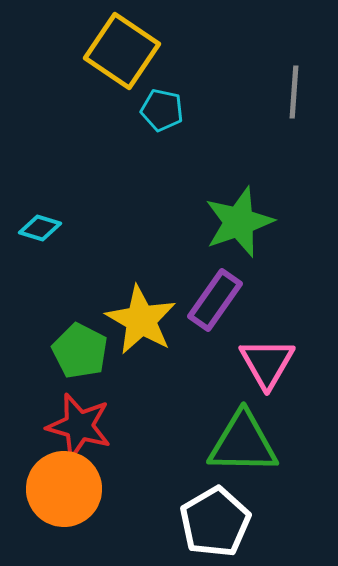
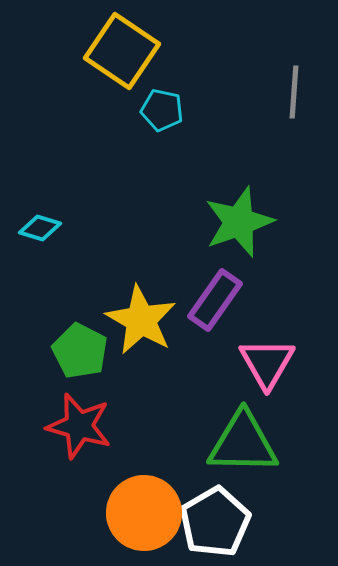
orange circle: moved 80 px right, 24 px down
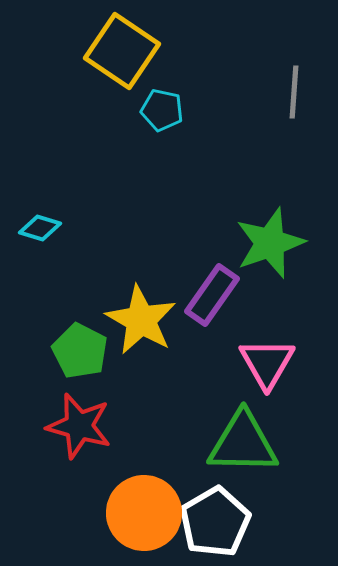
green star: moved 31 px right, 21 px down
purple rectangle: moved 3 px left, 5 px up
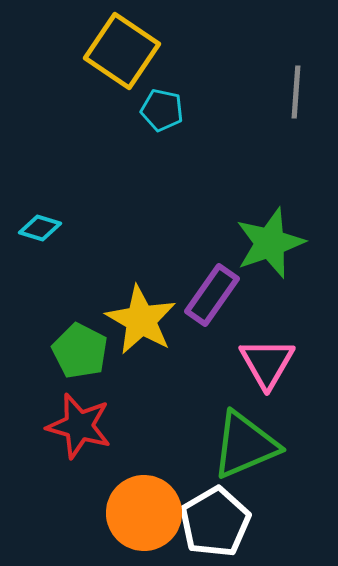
gray line: moved 2 px right
green triangle: moved 2 px right, 2 px down; rotated 24 degrees counterclockwise
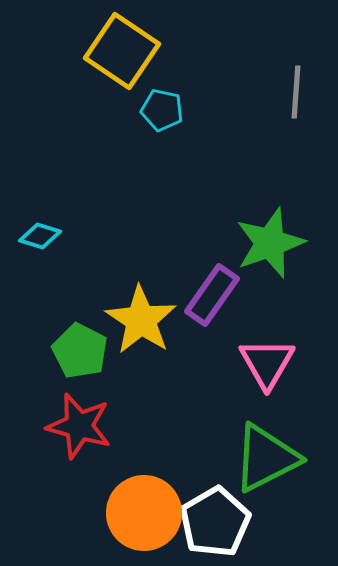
cyan diamond: moved 8 px down
yellow star: rotated 4 degrees clockwise
green triangle: moved 21 px right, 13 px down; rotated 4 degrees counterclockwise
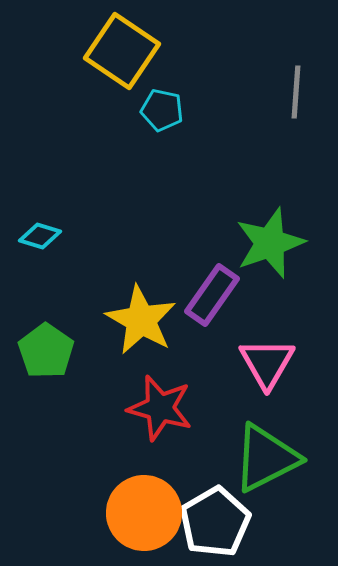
yellow star: rotated 4 degrees counterclockwise
green pentagon: moved 34 px left; rotated 8 degrees clockwise
red star: moved 81 px right, 18 px up
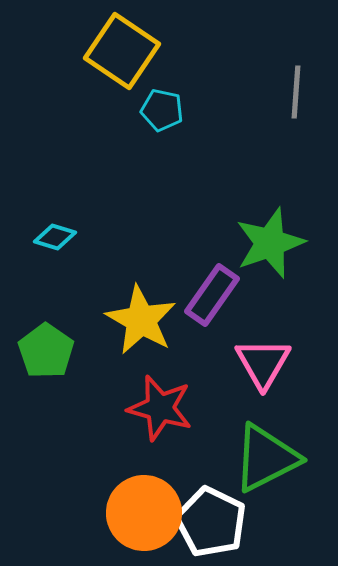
cyan diamond: moved 15 px right, 1 px down
pink triangle: moved 4 px left
white pentagon: moved 4 px left; rotated 16 degrees counterclockwise
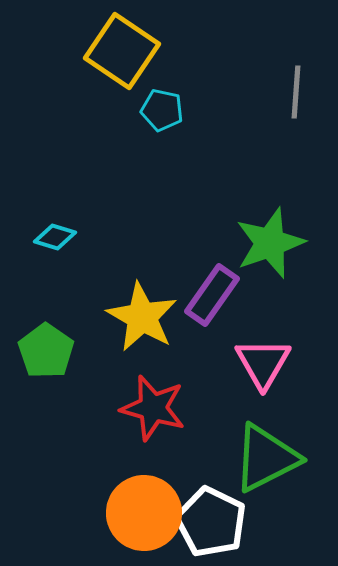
yellow star: moved 1 px right, 3 px up
red star: moved 7 px left
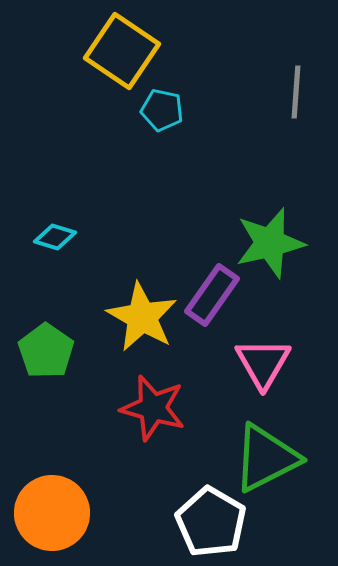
green star: rotated 6 degrees clockwise
orange circle: moved 92 px left
white pentagon: rotated 4 degrees clockwise
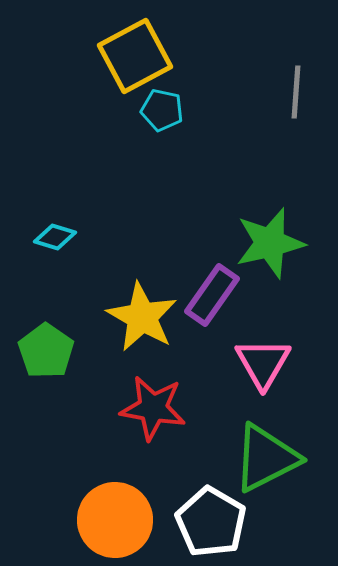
yellow square: moved 13 px right, 5 px down; rotated 28 degrees clockwise
red star: rotated 6 degrees counterclockwise
orange circle: moved 63 px right, 7 px down
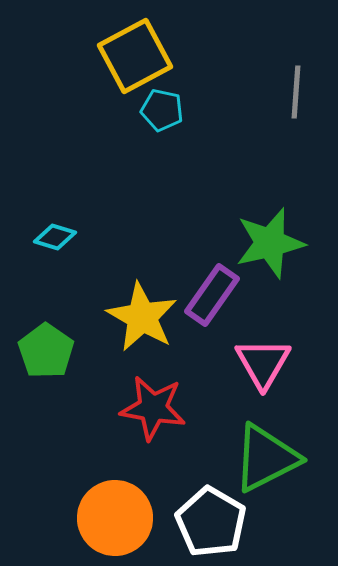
orange circle: moved 2 px up
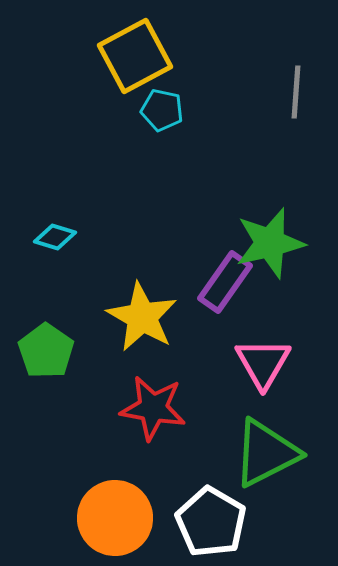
purple rectangle: moved 13 px right, 13 px up
green triangle: moved 5 px up
